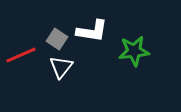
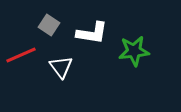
white L-shape: moved 2 px down
gray square: moved 8 px left, 14 px up
white triangle: rotated 15 degrees counterclockwise
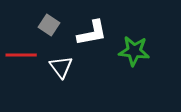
white L-shape: rotated 20 degrees counterclockwise
green star: rotated 12 degrees clockwise
red line: rotated 24 degrees clockwise
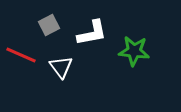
gray square: rotated 30 degrees clockwise
red line: rotated 24 degrees clockwise
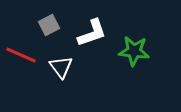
white L-shape: rotated 8 degrees counterclockwise
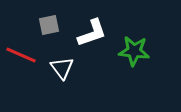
gray square: rotated 15 degrees clockwise
white triangle: moved 1 px right, 1 px down
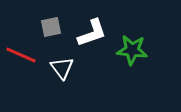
gray square: moved 2 px right, 2 px down
green star: moved 2 px left, 1 px up
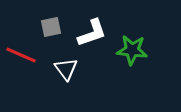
white triangle: moved 4 px right, 1 px down
